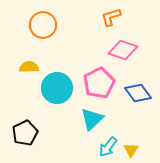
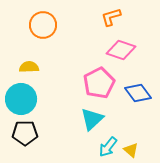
pink diamond: moved 2 px left
cyan circle: moved 36 px left, 11 px down
black pentagon: rotated 25 degrees clockwise
yellow triangle: rotated 21 degrees counterclockwise
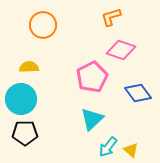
pink pentagon: moved 7 px left, 6 px up
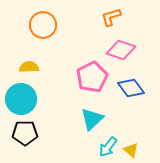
blue diamond: moved 7 px left, 5 px up
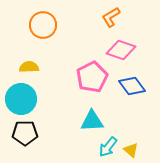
orange L-shape: rotated 15 degrees counterclockwise
blue diamond: moved 1 px right, 2 px up
cyan triangle: moved 2 px down; rotated 40 degrees clockwise
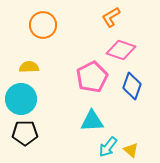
blue diamond: rotated 56 degrees clockwise
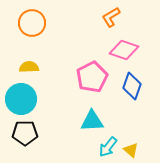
orange circle: moved 11 px left, 2 px up
pink diamond: moved 3 px right
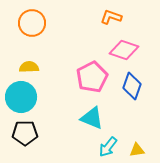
orange L-shape: rotated 50 degrees clockwise
cyan circle: moved 2 px up
cyan triangle: moved 3 px up; rotated 25 degrees clockwise
yellow triangle: moved 6 px right; rotated 49 degrees counterclockwise
